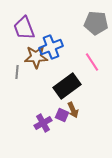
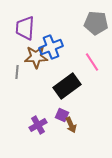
purple trapezoid: moved 1 px right; rotated 25 degrees clockwise
brown arrow: moved 2 px left, 15 px down
purple cross: moved 5 px left, 2 px down
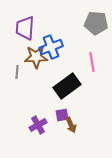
pink line: rotated 24 degrees clockwise
purple square: rotated 32 degrees counterclockwise
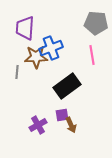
blue cross: moved 1 px down
pink line: moved 7 px up
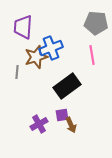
purple trapezoid: moved 2 px left, 1 px up
brown star: rotated 15 degrees counterclockwise
purple cross: moved 1 px right, 1 px up
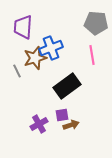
brown star: moved 1 px left, 1 px down
gray line: moved 1 px up; rotated 32 degrees counterclockwise
brown arrow: rotated 84 degrees counterclockwise
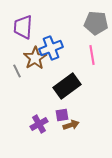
brown star: rotated 15 degrees counterclockwise
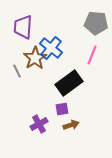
blue cross: rotated 30 degrees counterclockwise
pink line: rotated 30 degrees clockwise
black rectangle: moved 2 px right, 3 px up
purple square: moved 6 px up
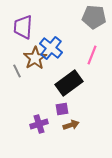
gray pentagon: moved 2 px left, 6 px up
purple cross: rotated 12 degrees clockwise
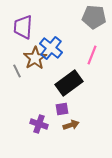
purple cross: rotated 36 degrees clockwise
